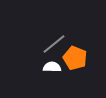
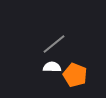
orange pentagon: moved 17 px down
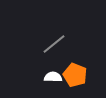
white semicircle: moved 1 px right, 10 px down
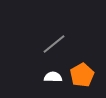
orange pentagon: moved 7 px right; rotated 20 degrees clockwise
